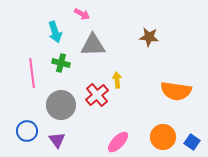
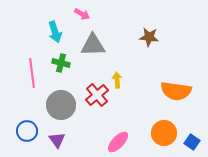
orange circle: moved 1 px right, 4 px up
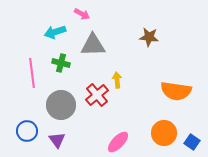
cyan arrow: rotated 90 degrees clockwise
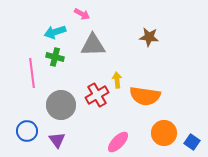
green cross: moved 6 px left, 6 px up
orange semicircle: moved 31 px left, 5 px down
red cross: rotated 10 degrees clockwise
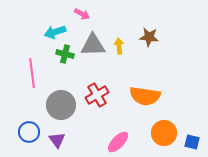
green cross: moved 10 px right, 3 px up
yellow arrow: moved 2 px right, 34 px up
blue circle: moved 2 px right, 1 px down
blue square: rotated 21 degrees counterclockwise
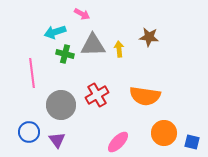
yellow arrow: moved 3 px down
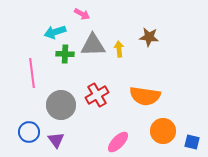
green cross: rotated 12 degrees counterclockwise
orange circle: moved 1 px left, 2 px up
purple triangle: moved 1 px left
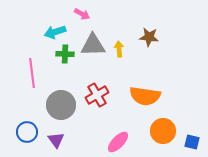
blue circle: moved 2 px left
